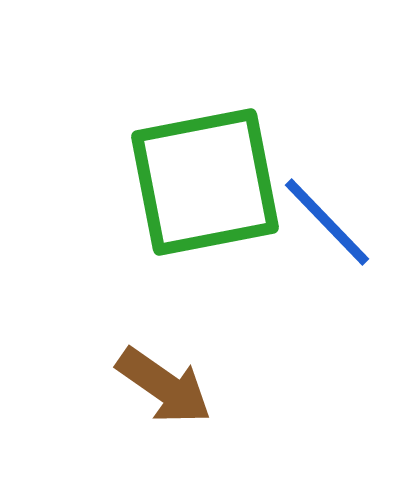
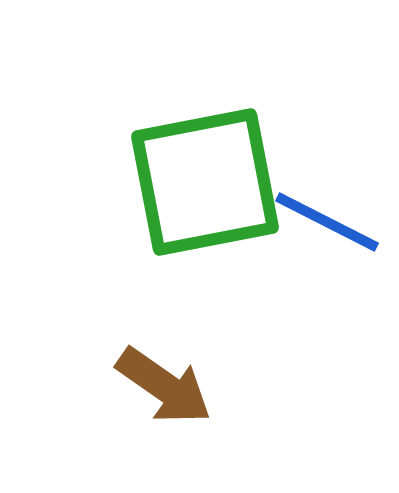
blue line: rotated 19 degrees counterclockwise
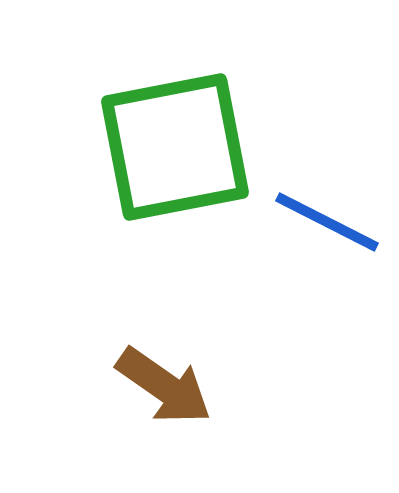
green square: moved 30 px left, 35 px up
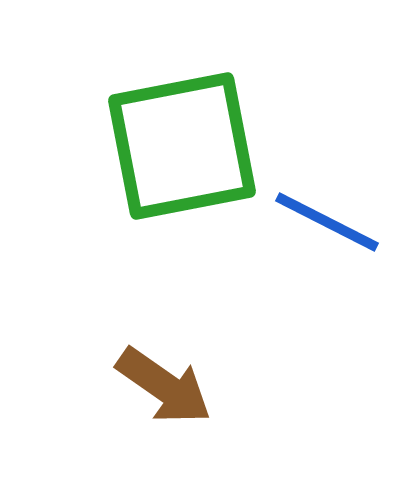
green square: moved 7 px right, 1 px up
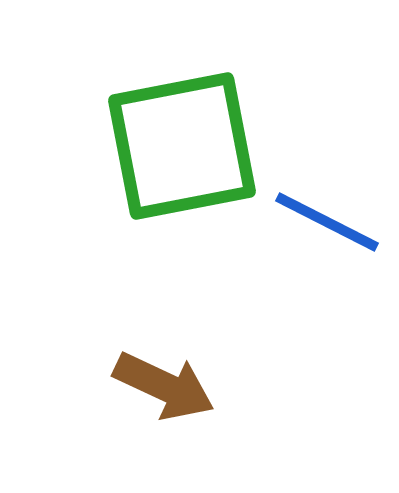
brown arrow: rotated 10 degrees counterclockwise
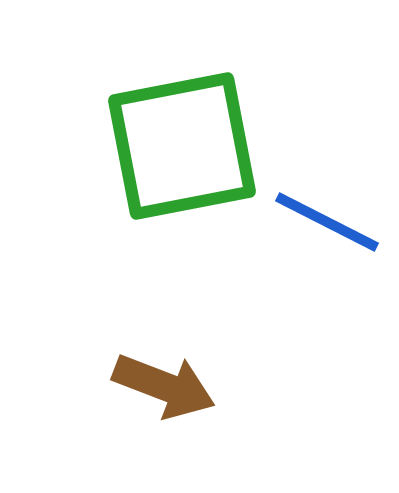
brown arrow: rotated 4 degrees counterclockwise
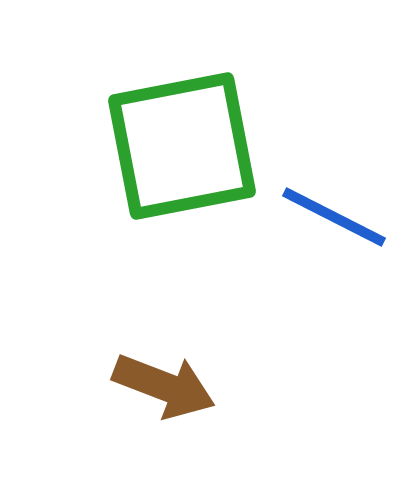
blue line: moved 7 px right, 5 px up
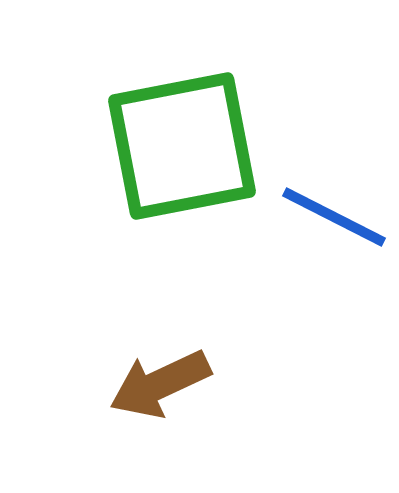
brown arrow: moved 4 px left, 2 px up; rotated 134 degrees clockwise
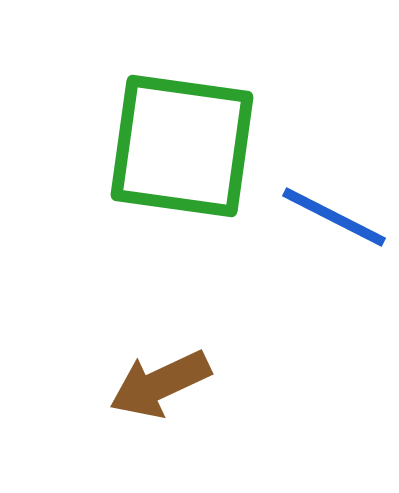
green square: rotated 19 degrees clockwise
